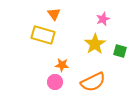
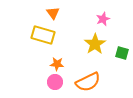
orange triangle: moved 1 px left, 1 px up
green square: moved 2 px right, 2 px down
orange star: moved 5 px left, 1 px up
orange semicircle: moved 5 px left
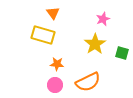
pink circle: moved 3 px down
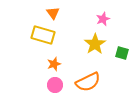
orange star: moved 3 px left; rotated 24 degrees counterclockwise
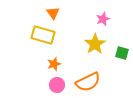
pink circle: moved 2 px right
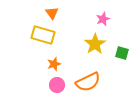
orange triangle: moved 1 px left
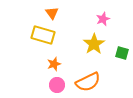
yellow star: moved 1 px left
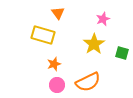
orange triangle: moved 6 px right
